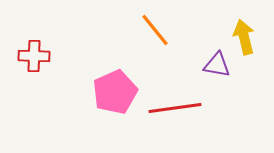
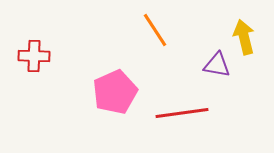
orange line: rotated 6 degrees clockwise
red line: moved 7 px right, 5 px down
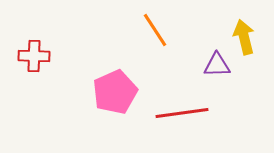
purple triangle: rotated 12 degrees counterclockwise
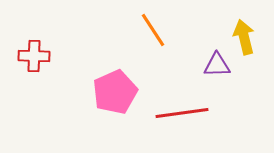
orange line: moved 2 px left
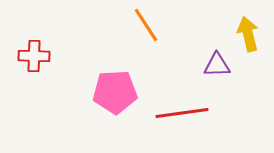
orange line: moved 7 px left, 5 px up
yellow arrow: moved 4 px right, 3 px up
pink pentagon: rotated 21 degrees clockwise
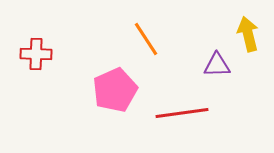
orange line: moved 14 px down
red cross: moved 2 px right, 2 px up
pink pentagon: moved 2 px up; rotated 21 degrees counterclockwise
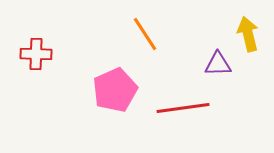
orange line: moved 1 px left, 5 px up
purple triangle: moved 1 px right, 1 px up
red line: moved 1 px right, 5 px up
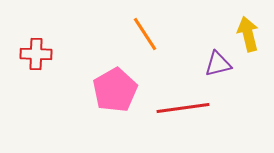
purple triangle: rotated 12 degrees counterclockwise
pink pentagon: rotated 6 degrees counterclockwise
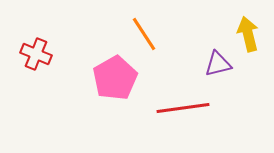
orange line: moved 1 px left
red cross: rotated 20 degrees clockwise
pink pentagon: moved 12 px up
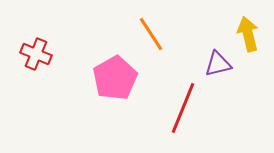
orange line: moved 7 px right
red line: rotated 60 degrees counterclockwise
